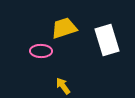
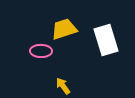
yellow trapezoid: moved 1 px down
white rectangle: moved 1 px left
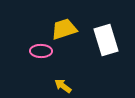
yellow arrow: rotated 18 degrees counterclockwise
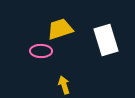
yellow trapezoid: moved 4 px left
yellow arrow: moved 1 px right, 1 px up; rotated 36 degrees clockwise
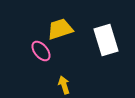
pink ellipse: rotated 50 degrees clockwise
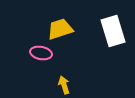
white rectangle: moved 7 px right, 9 px up
pink ellipse: moved 2 px down; rotated 40 degrees counterclockwise
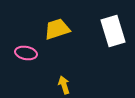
yellow trapezoid: moved 3 px left
pink ellipse: moved 15 px left
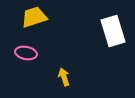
yellow trapezoid: moved 23 px left, 12 px up
yellow arrow: moved 8 px up
